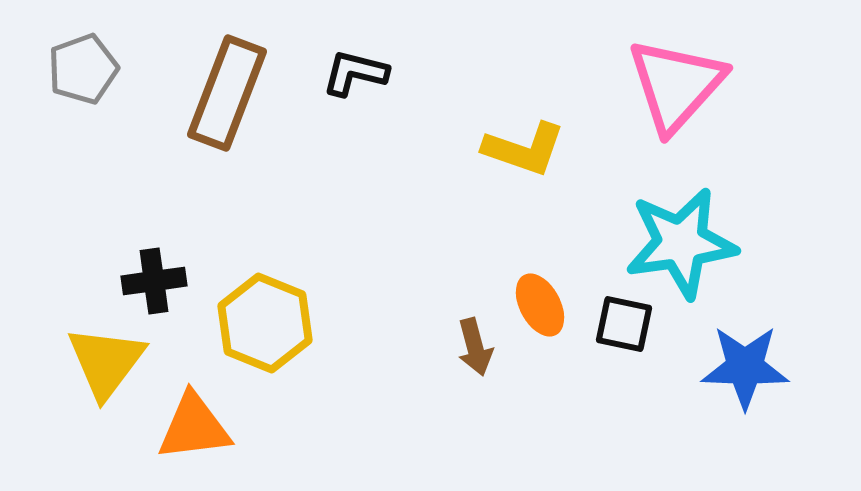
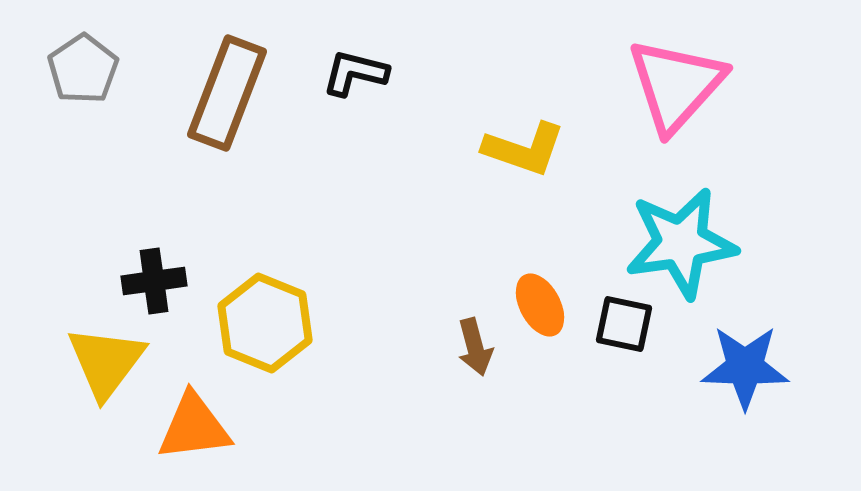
gray pentagon: rotated 14 degrees counterclockwise
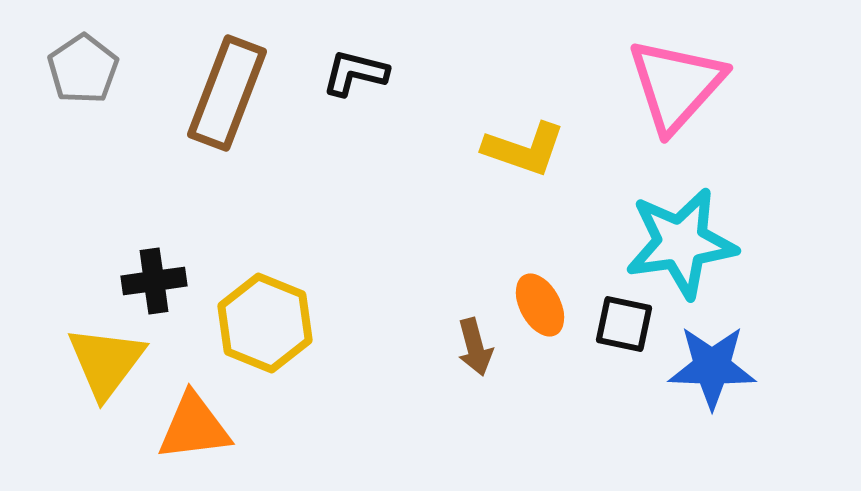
blue star: moved 33 px left
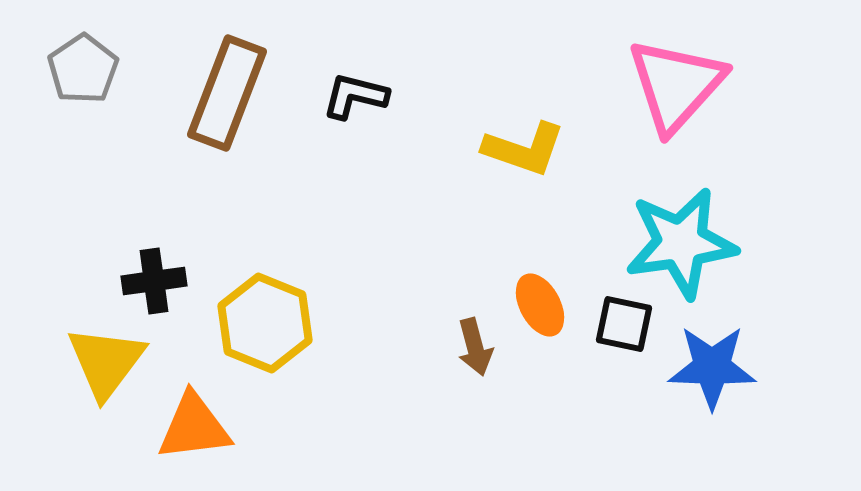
black L-shape: moved 23 px down
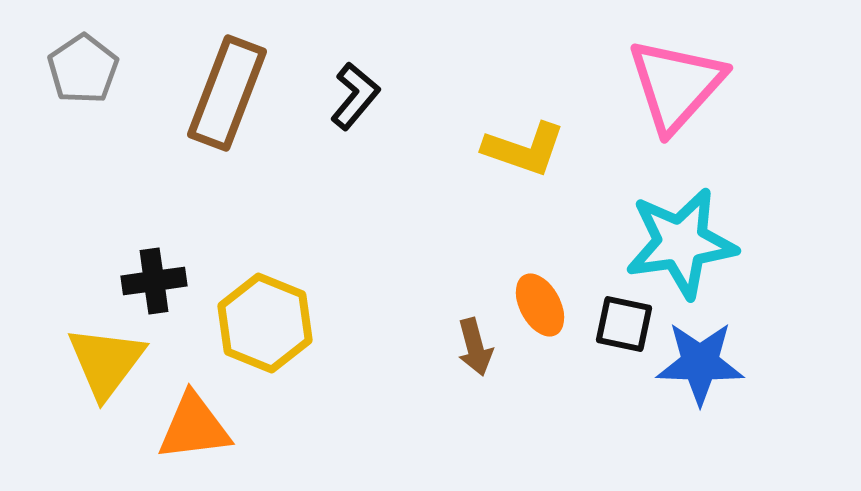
black L-shape: rotated 116 degrees clockwise
blue star: moved 12 px left, 4 px up
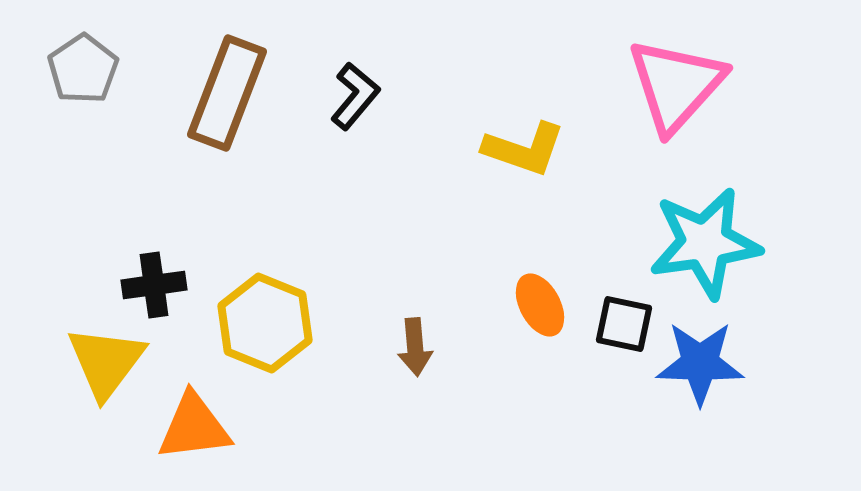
cyan star: moved 24 px right
black cross: moved 4 px down
brown arrow: moved 60 px left; rotated 10 degrees clockwise
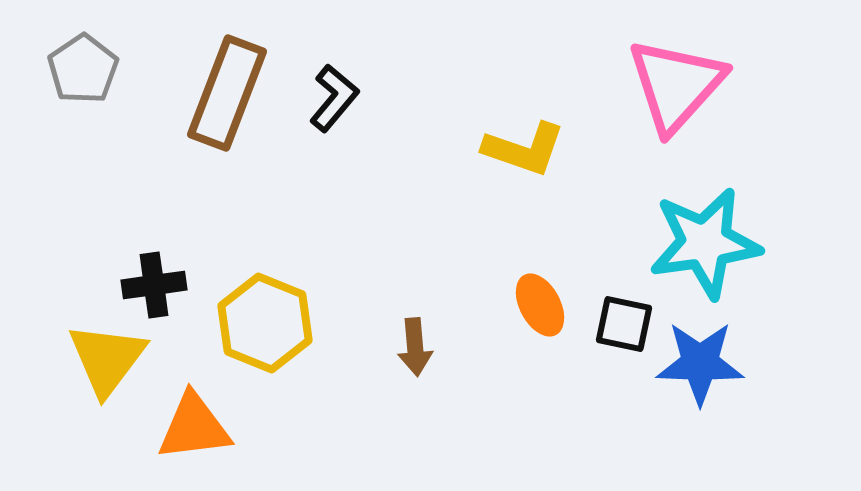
black L-shape: moved 21 px left, 2 px down
yellow triangle: moved 1 px right, 3 px up
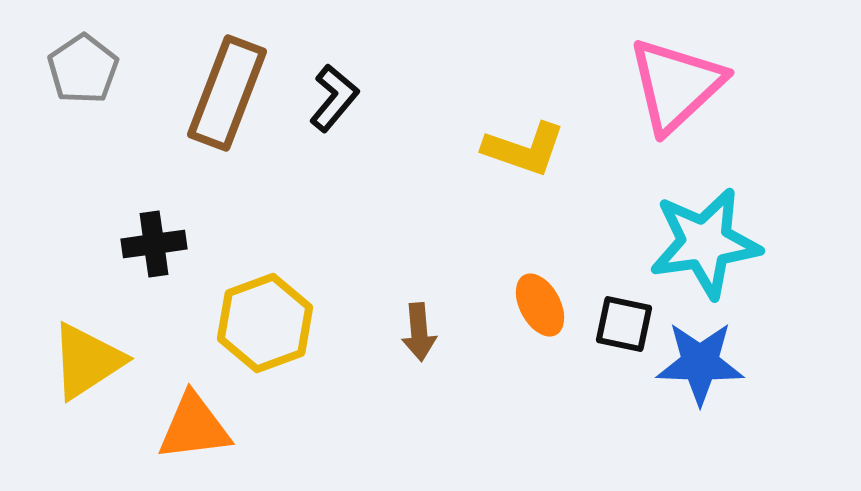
pink triangle: rotated 5 degrees clockwise
black cross: moved 41 px up
yellow hexagon: rotated 18 degrees clockwise
brown arrow: moved 4 px right, 15 px up
yellow triangle: moved 20 px left, 2 px down; rotated 20 degrees clockwise
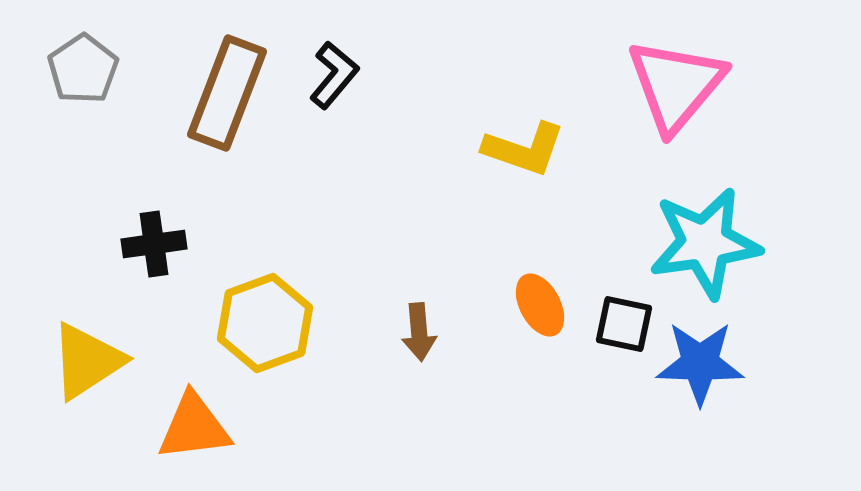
pink triangle: rotated 7 degrees counterclockwise
black L-shape: moved 23 px up
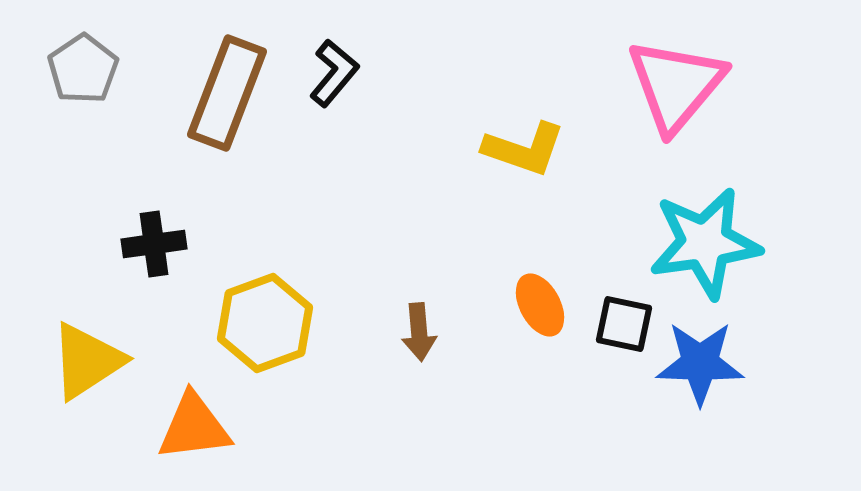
black L-shape: moved 2 px up
